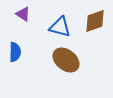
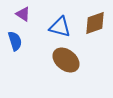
brown diamond: moved 2 px down
blue semicircle: moved 11 px up; rotated 18 degrees counterclockwise
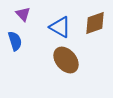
purple triangle: rotated 14 degrees clockwise
blue triangle: rotated 15 degrees clockwise
brown ellipse: rotated 12 degrees clockwise
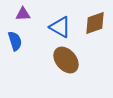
purple triangle: rotated 49 degrees counterclockwise
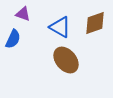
purple triangle: rotated 21 degrees clockwise
blue semicircle: moved 2 px left, 2 px up; rotated 42 degrees clockwise
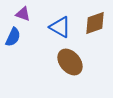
blue semicircle: moved 2 px up
brown ellipse: moved 4 px right, 2 px down
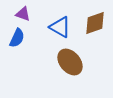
blue semicircle: moved 4 px right, 1 px down
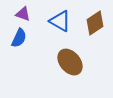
brown diamond: rotated 15 degrees counterclockwise
blue triangle: moved 6 px up
blue semicircle: moved 2 px right
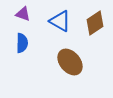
blue semicircle: moved 3 px right, 5 px down; rotated 24 degrees counterclockwise
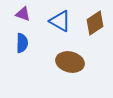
brown ellipse: rotated 36 degrees counterclockwise
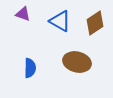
blue semicircle: moved 8 px right, 25 px down
brown ellipse: moved 7 px right
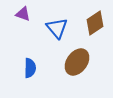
blue triangle: moved 3 px left, 7 px down; rotated 20 degrees clockwise
brown ellipse: rotated 68 degrees counterclockwise
